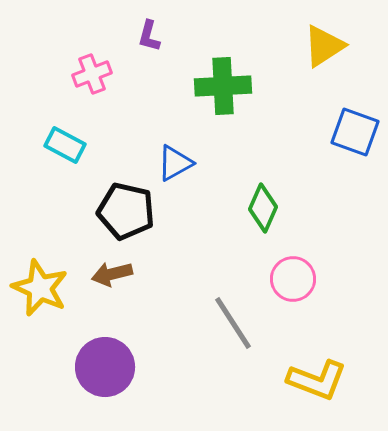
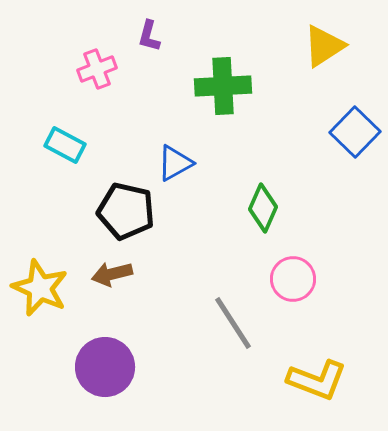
pink cross: moved 5 px right, 5 px up
blue square: rotated 24 degrees clockwise
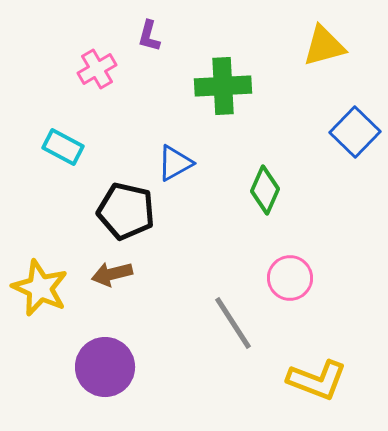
yellow triangle: rotated 18 degrees clockwise
pink cross: rotated 9 degrees counterclockwise
cyan rectangle: moved 2 px left, 2 px down
green diamond: moved 2 px right, 18 px up
pink circle: moved 3 px left, 1 px up
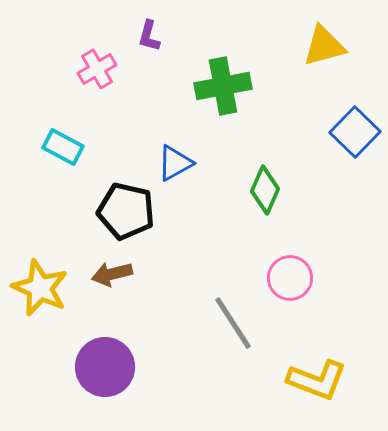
green cross: rotated 8 degrees counterclockwise
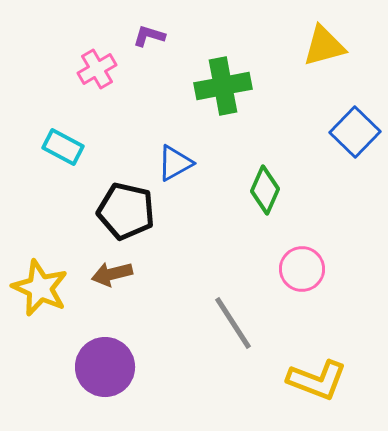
purple L-shape: rotated 92 degrees clockwise
pink circle: moved 12 px right, 9 px up
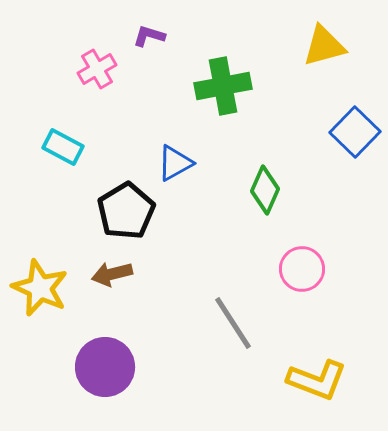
black pentagon: rotated 28 degrees clockwise
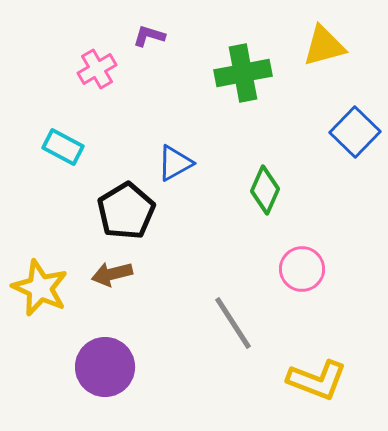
green cross: moved 20 px right, 13 px up
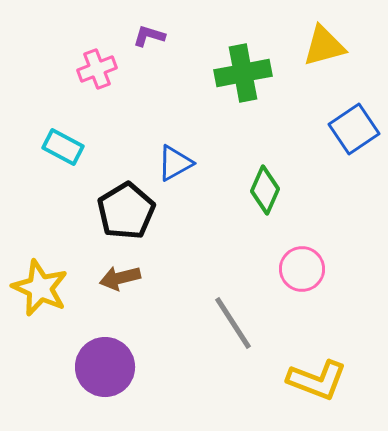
pink cross: rotated 9 degrees clockwise
blue square: moved 1 px left, 3 px up; rotated 12 degrees clockwise
brown arrow: moved 8 px right, 4 px down
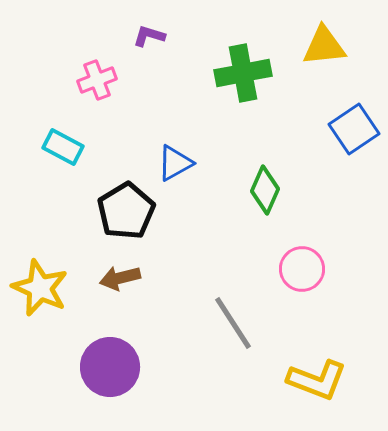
yellow triangle: rotated 9 degrees clockwise
pink cross: moved 11 px down
purple circle: moved 5 px right
